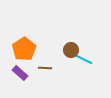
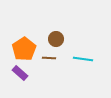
brown circle: moved 15 px left, 11 px up
cyan line: rotated 18 degrees counterclockwise
brown line: moved 4 px right, 10 px up
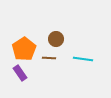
purple rectangle: rotated 14 degrees clockwise
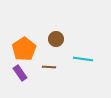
brown line: moved 9 px down
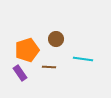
orange pentagon: moved 3 px right, 1 px down; rotated 15 degrees clockwise
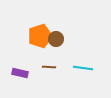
orange pentagon: moved 13 px right, 14 px up
cyan line: moved 9 px down
purple rectangle: rotated 42 degrees counterclockwise
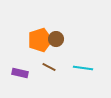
orange pentagon: moved 4 px down
brown line: rotated 24 degrees clockwise
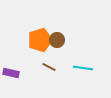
brown circle: moved 1 px right, 1 px down
purple rectangle: moved 9 px left
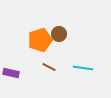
brown circle: moved 2 px right, 6 px up
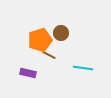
brown circle: moved 2 px right, 1 px up
brown line: moved 12 px up
purple rectangle: moved 17 px right
